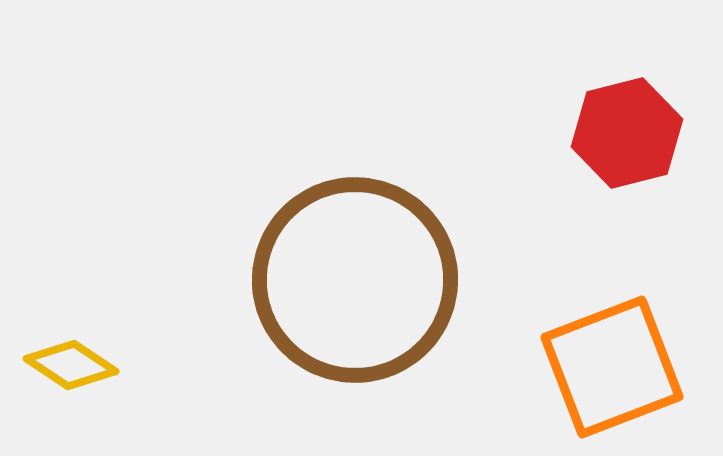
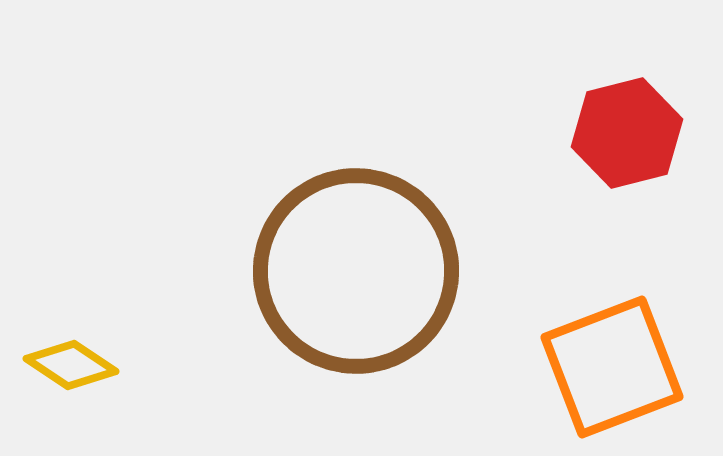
brown circle: moved 1 px right, 9 px up
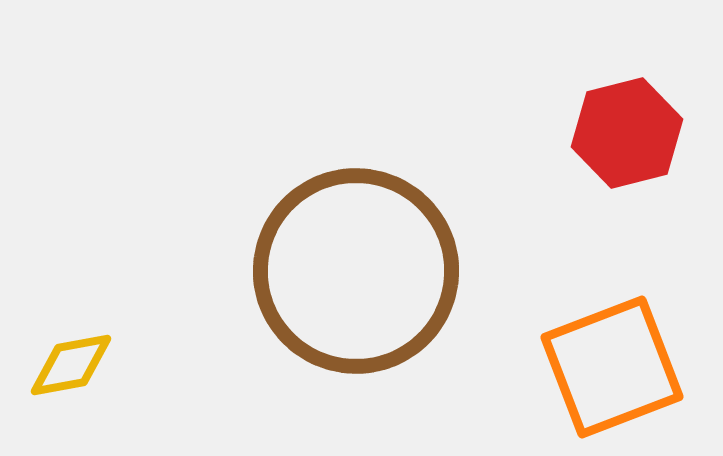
yellow diamond: rotated 44 degrees counterclockwise
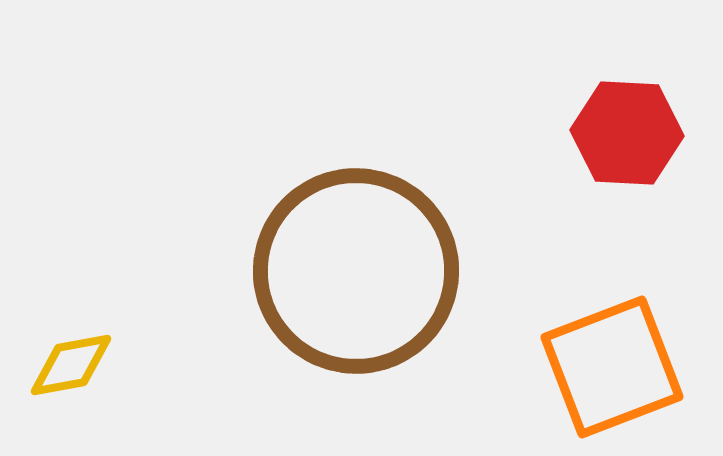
red hexagon: rotated 17 degrees clockwise
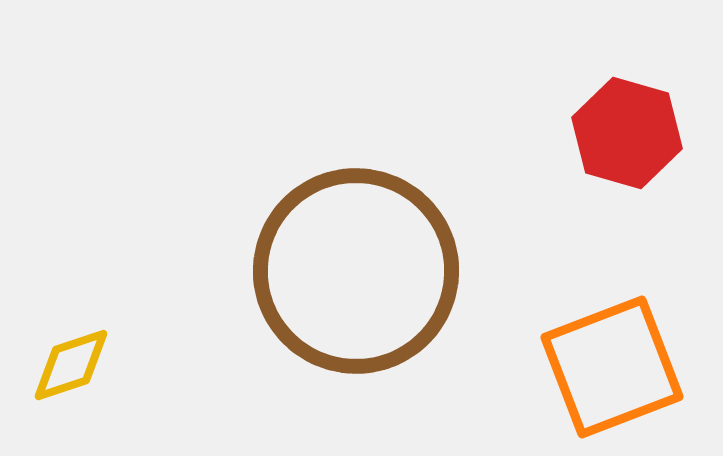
red hexagon: rotated 13 degrees clockwise
yellow diamond: rotated 8 degrees counterclockwise
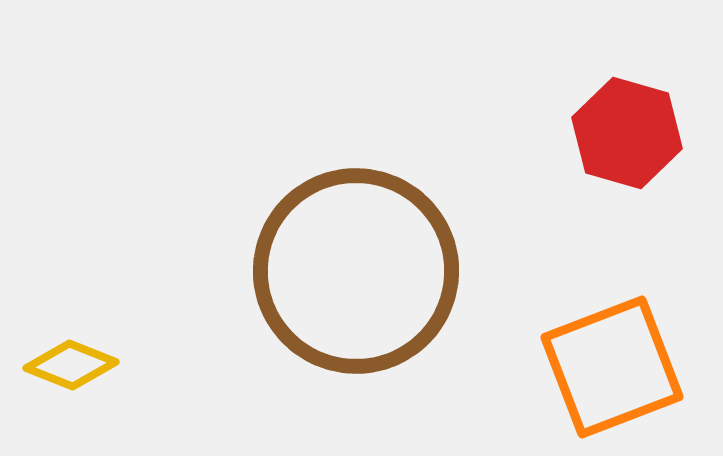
yellow diamond: rotated 40 degrees clockwise
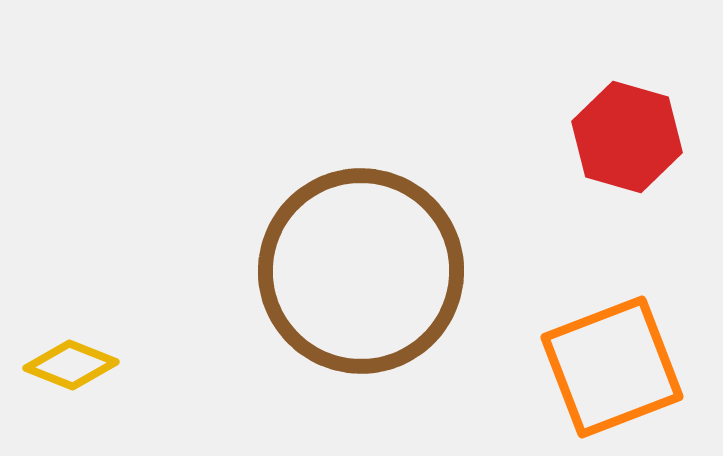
red hexagon: moved 4 px down
brown circle: moved 5 px right
